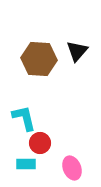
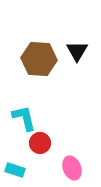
black triangle: rotated 10 degrees counterclockwise
cyan rectangle: moved 11 px left, 6 px down; rotated 18 degrees clockwise
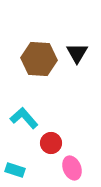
black triangle: moved 2 px down
cyan L-shape: rotated 28 degrees counterclockwise
red circle: moved 11 px right
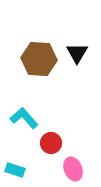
pink ellipse: moved 1 px right, 1 px down
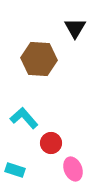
black triangle: moved 2 px left, 25 px up
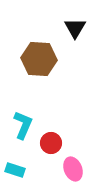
cyan L-shape: moved 1 px left, 7 px down; rotated 64 degrees clockwise
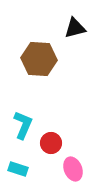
black triangle: rotated 45 degrees clockwise
cyan rectangle: moved 3 px right, 1 px up
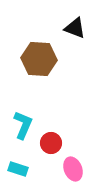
black triangle: rotated 35 degrees clockwise
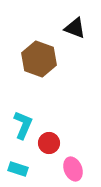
brown hexagon: rotated 16 degrees clockwise
red circle: moved 2 px left
